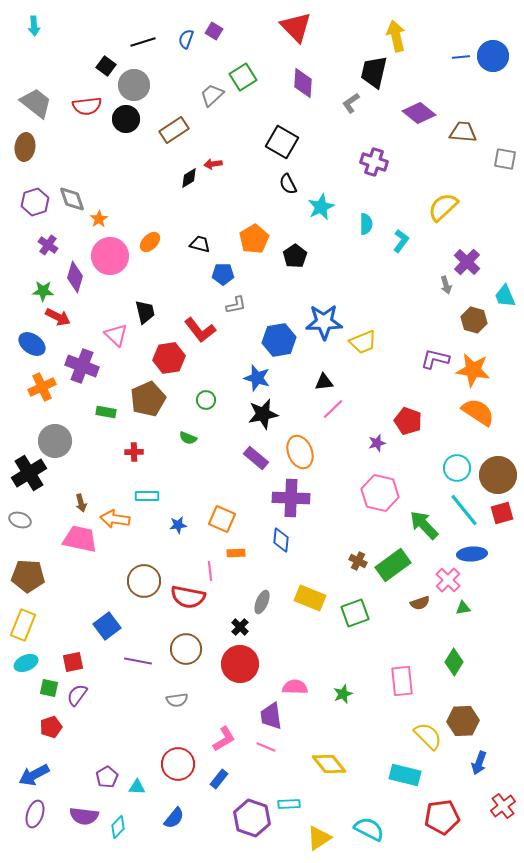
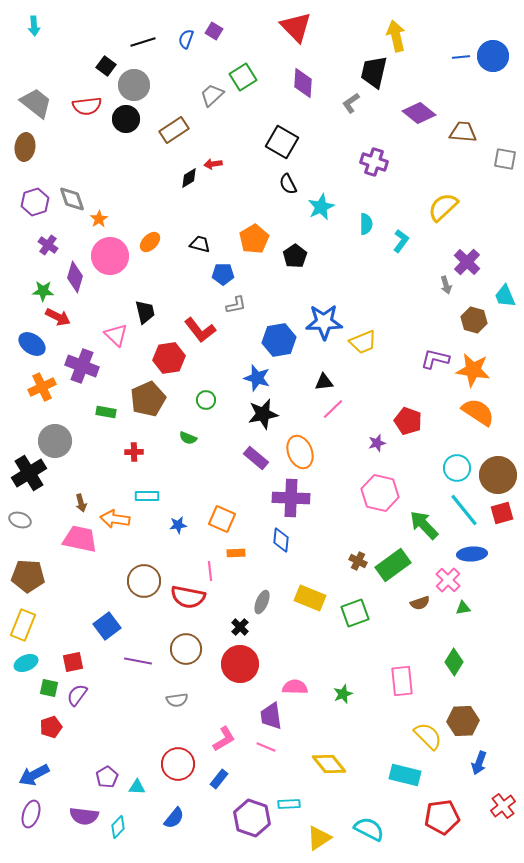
purple ellipse at (35, 814): moved 4 px left
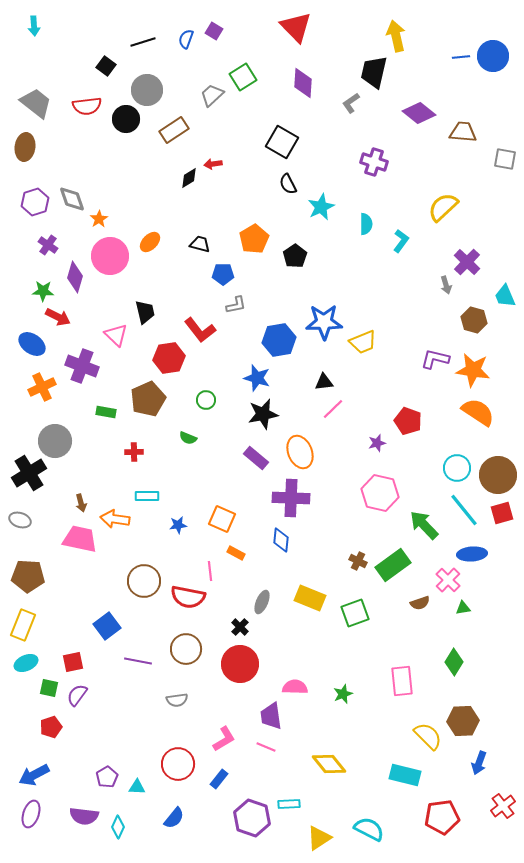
gray circle at (134, 85): moved 13 px right, 5 px down
orange rectangle at (236, 553): rotated 30 degrees clockwise
cyan diamond at (118, 827): rotated 20 degrees counterclockwise
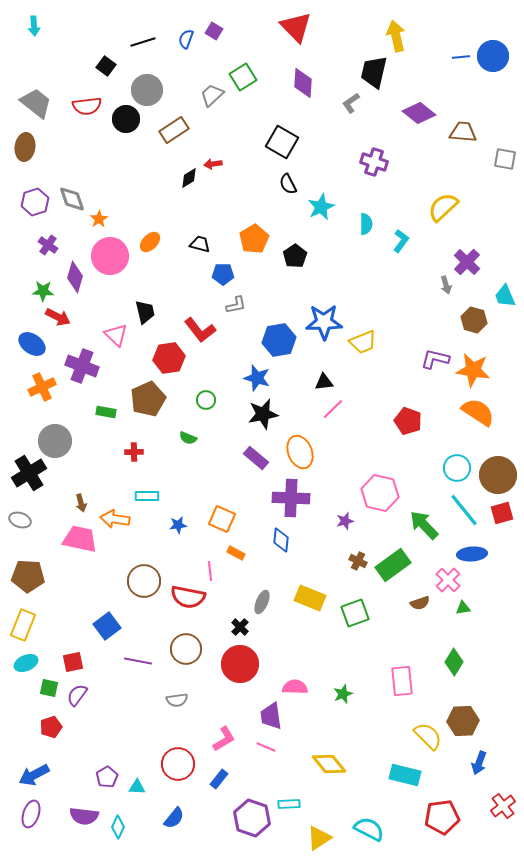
purple star at (377, 443): moved 32 px left, 78 px down
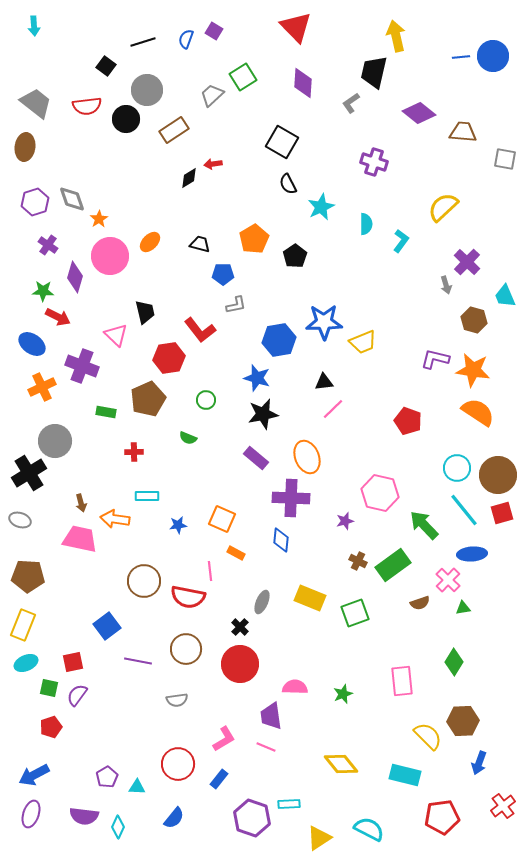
orange ellipse at (300, 452): moved 7 px right, 5 px down
yellow diamond at (329, 764): moved 12 px right
